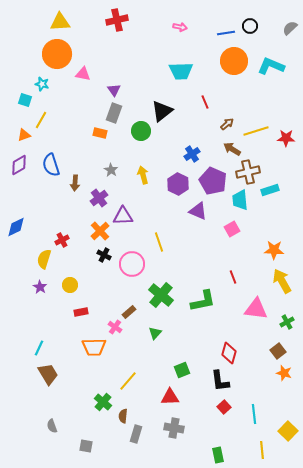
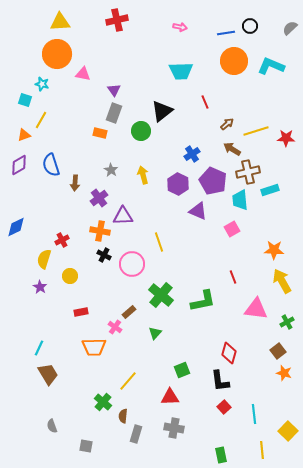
orange cross at (100, 231): rotated 36 degrees counterclockwise
yellow circle at (70, 285): moved 9 px up
green rectangle at (218, 455): moved 3 px right
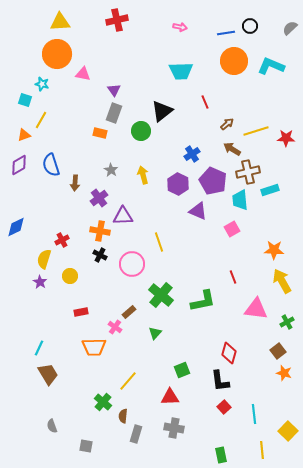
black cross at (104, 255): moved 4 px left
purple star at (40, 287): moved 5 px up
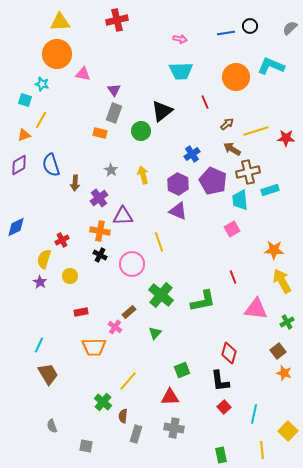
pink arrow at (180, 27): moved 12 px down
orange circle at (234, 61): moved 2 px right, 16 px down
purple triangle at (198, 211): moved 20 px left
cyan line at (39, 348): moved 3 px up
cyan line at (254, 414): rotated 18 degrees clockwise
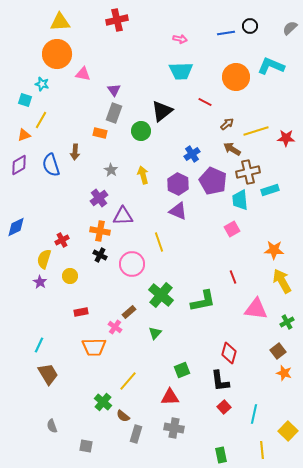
red line at (205, 102): rotated 40 degrees counterclockwise
brown arrow at (75, 183): moved 31 px up
brown semicircle at (123, 416): rotated 56 degrees counterclockwise
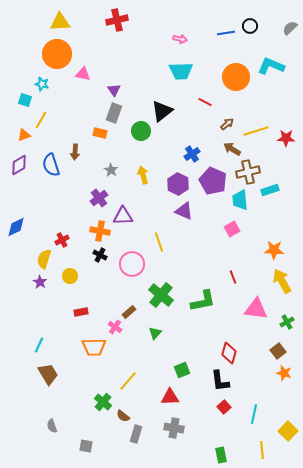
purple triangle at (178, 211): moved 6 px right
